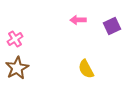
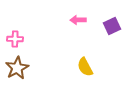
pink cross: rotated 35 degrees clockwise
yellow semicircle: moved 1 px left, 2 px up
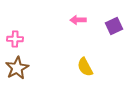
purple square: moved 2 px right
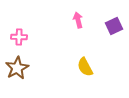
pink arrow: rotated 77 degrees clockwise
pink cross: moved 4 px right, 2 px up
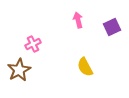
purple square: moved 2 px left, 1 px down
pink cross: moved 14 px right, 7 px down; rotated 28 degrees counterclockwise
brown star: moved 2 px right, 2 px down
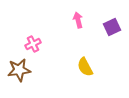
brown star: rotated 20 degrees clockwise
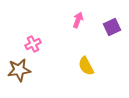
pink arrow: rotated 35 degrees clockwise
yellow semicircle: moved 1 px right, 1 px up
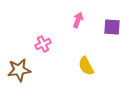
purple square: rotated 30 degrees clockwise
pink cross: moved 10 px right
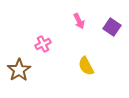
pink arrow: moved 1 px right, 1 px down; rotated 133 degrees clockwise
purple square: rotated 30 degrees clockwise
brown star: rotated 25 degrees counterclockwise
